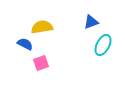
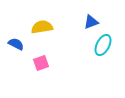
blue semicircle: moved 9 px left
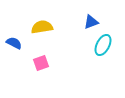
blue semicircle: moved 2 px left, 1 px up
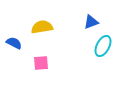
cyan ellipse: moved 1 px down
pink square: rotated 14 degrees clockwise
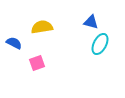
blue triangle: rotated 35 degrees clockwise
cyan ellipse: moved 3 px left, 2 px up
pink square: moved 4 px left; rotated 14 degrees counterclockwise
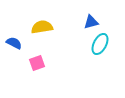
blue triangle: rotated 28 degrees counterclockwise
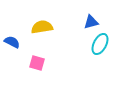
blue semicircle: moved 2 px left, 1 px up
pink square: rotated 35 degrees clockwise
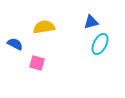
yellow semicircle: moved 2 px right
blue semicircle: moved 3 px right, 2 px down
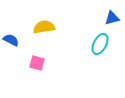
blue triangle: moved 21 px right, 4 px up
blue semicircle: moved 4 px left, 4 px up
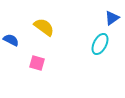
blue triangle: rotated 21 degrees counterclockwise
yellow semicircle: rotated 45 degrees clockwise
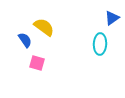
blue semicircle: moved 14 px right; rotated 28 degrees clockwise
cyan ellipse: rotated 25 degrees counterclockwise
